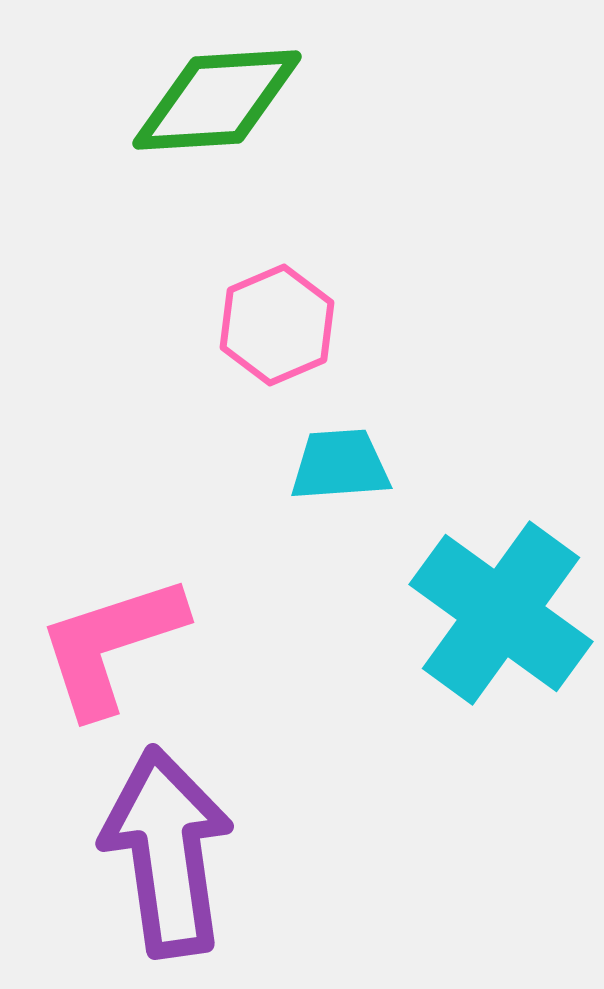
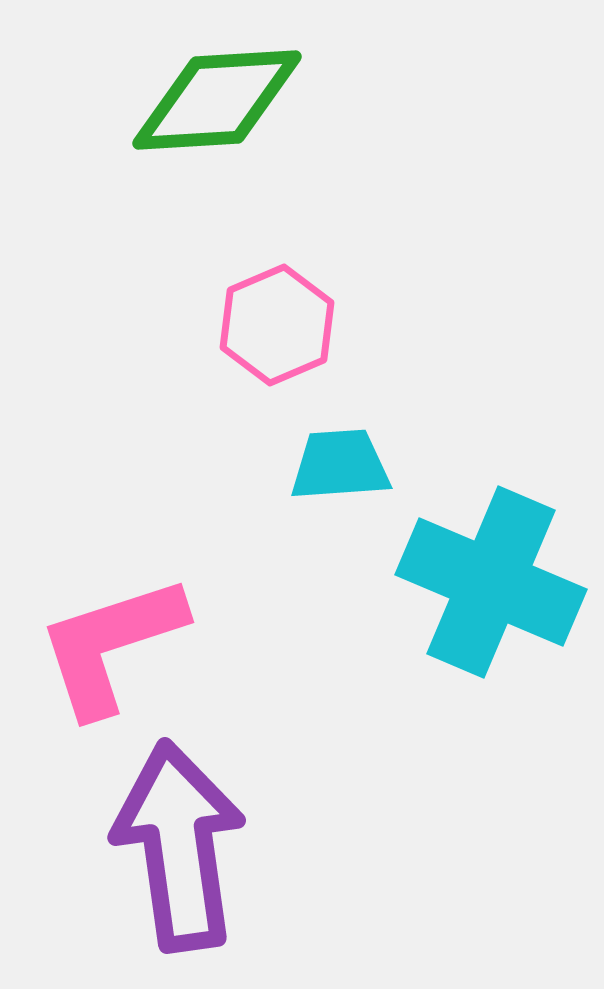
cyan cross: moved 10 px left, 31 px up; rotated 13 degrees counterclockwise
purple arrow: moved 12 px right, 6 px up
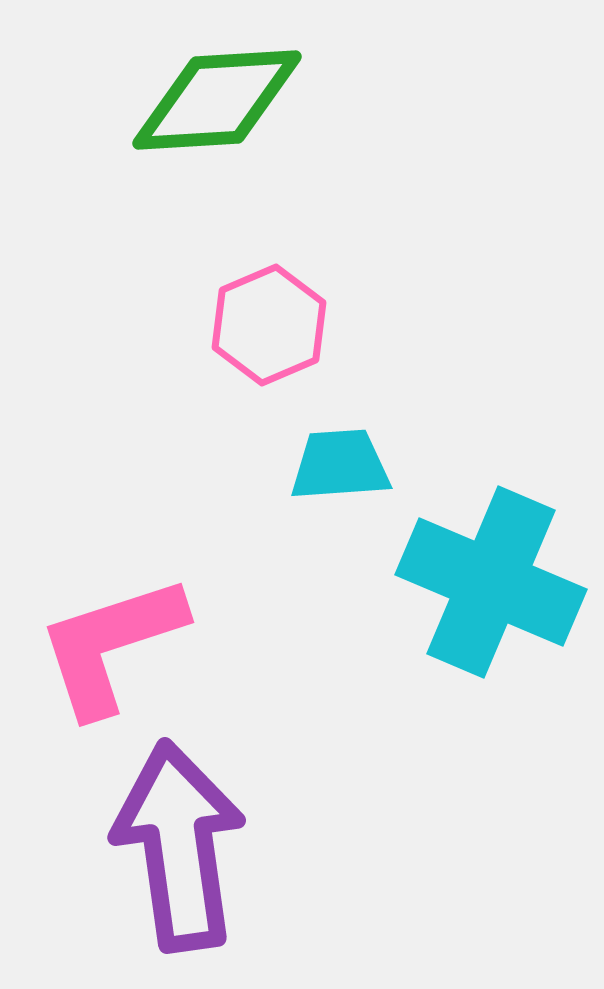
pink hexagon: moved 8 px left
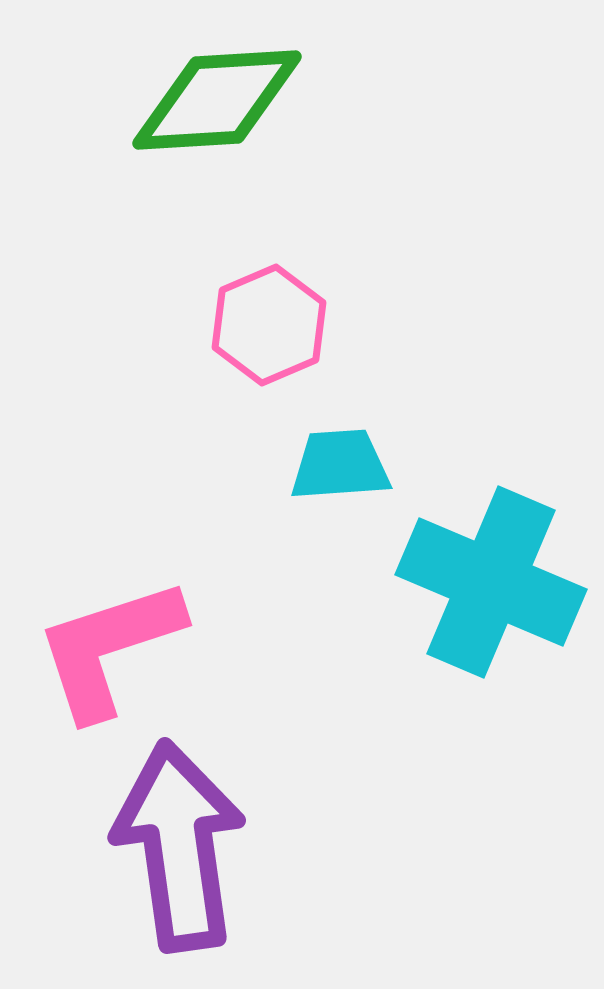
pink L-shape: moved 2 px left, 3 px down
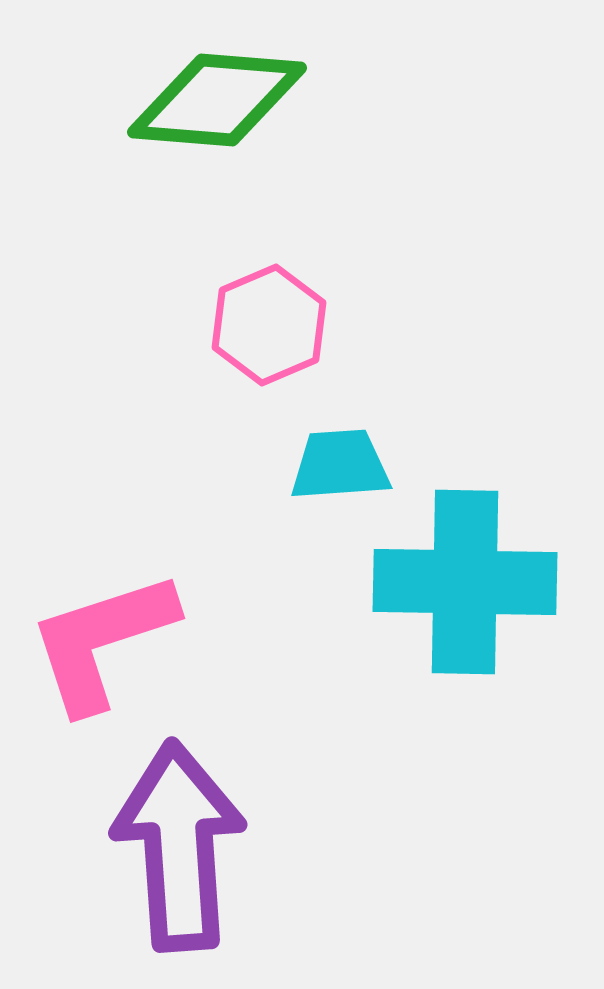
green diamond: rotated 8 degrees clockwise
cyan cross: moved 26 px left; rotated 22 degrees counterclockwise
pink L-shape: moved 7 px left, 7 px up
purple arrow: rotated 4 degrees clockwise
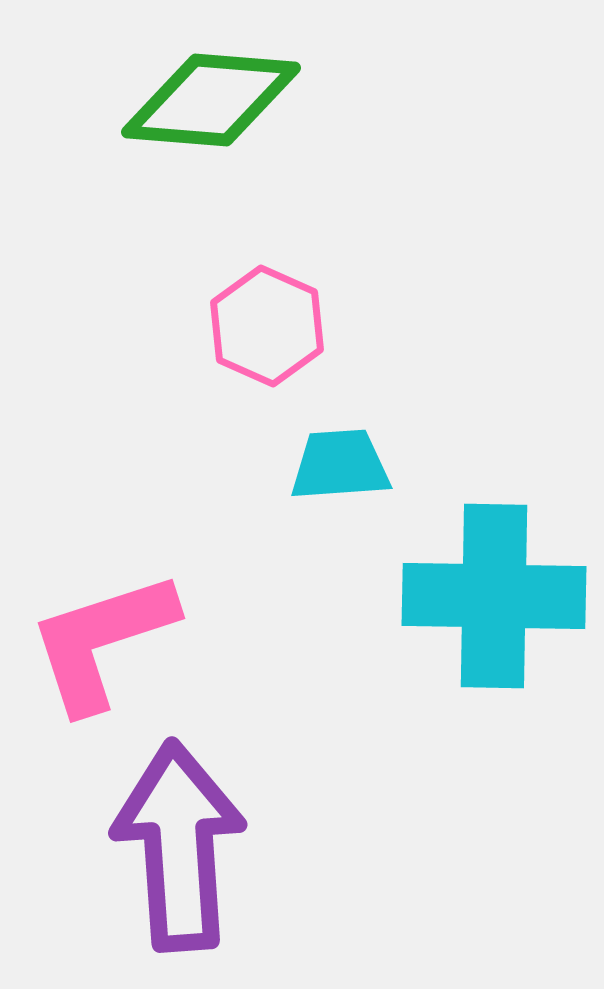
green diamond: moved 6 px left
pink hexagon: moved 2 px left, 1 px down; rotated 13 degrees counterclockwise
cyan cross: moved 29 px right, 14 px down
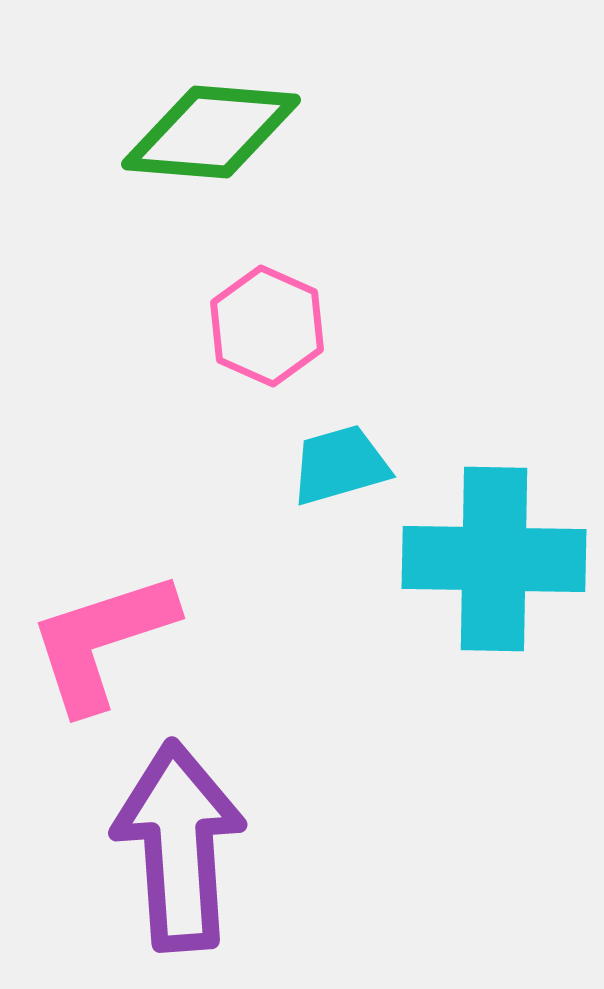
green diamond: moved 32 px down
cyan trapezoid: rotated 12 degrees counterclockwise
cyan cross: moved 37 px up
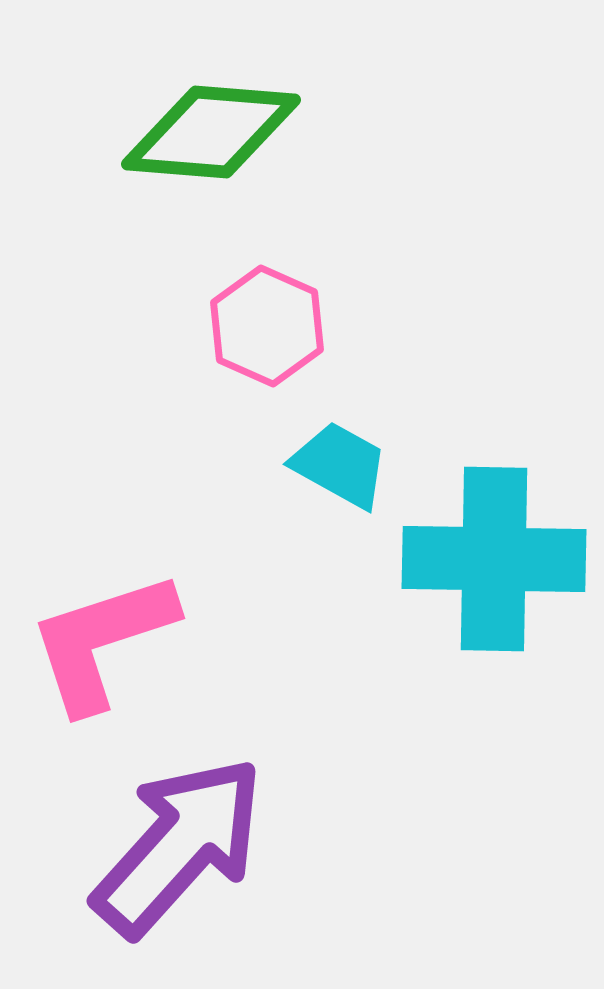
cyan trapezoid: rotated 45 degrees clockwise
purple arrow: rotated 46 degrees clockwise
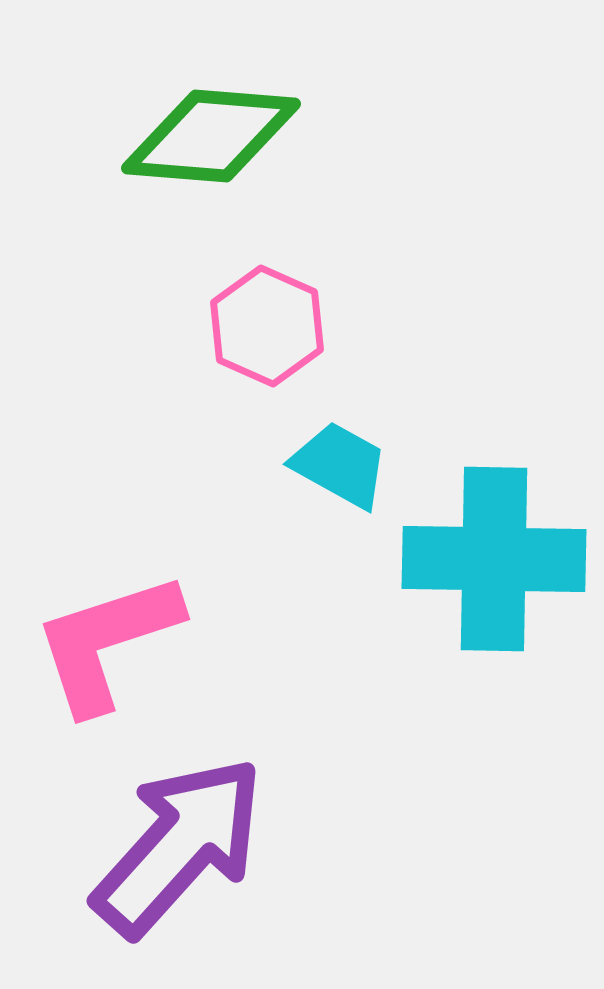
green diamond: moved 4 px down
pink L-shape: moved 5 px right, 1 px down
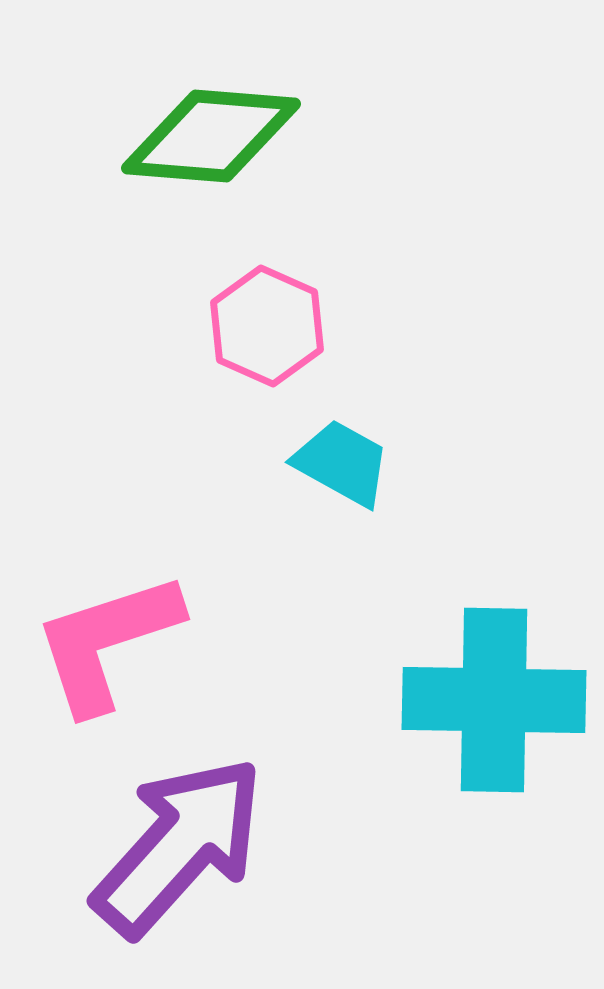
cyan trapezoid: moved 2 px right, 2 px up
cyan cross: moved 141 px down
